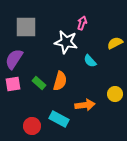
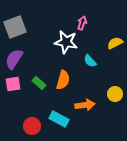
gray square: moved 11 px left; rotated 20 degrees counterclockwise
orange semicircle: moved 3 px right, 1 px up
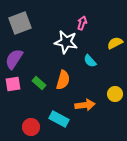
gray square: moved 5 px right, 4 px up
red circle: moved 1 px left, 1 px down
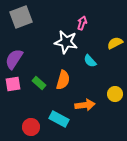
gray square: moved 1 px right, 6 px up
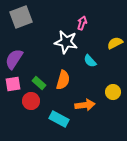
yellow circle: moved 2 px left, 2 px up
red circle: moved 26 px up
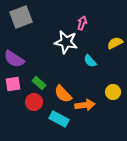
purple semicircle: rotated 90 degrees counterclockwise
orange semicircle: moved 14 px down; rotated 120 degrees clockwise
red circle: moved 3 px right, 1 px down
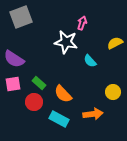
orange arrow: moved 8 px right, 9 px down
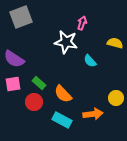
yellow semicircle: rotated 42 degrees clockwise
yellow circle: moved 3 px right, 6 px down
cyan rectangle: moved 3 px right, 1 px down
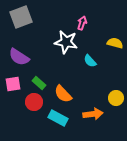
purple semicircle: moved 5 px right, 2 px up
cyan rectangle: moved 4 px left, 2 px up
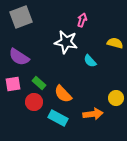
pink arrow: moved 3 px up
